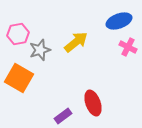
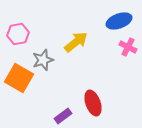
gray star: moved 3 px right, 10 px down
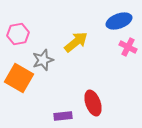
purple rectangle: rotated 30 degrees clockwise
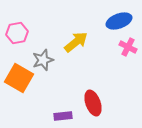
pink hexagon: moved 1 px left, 1 px up
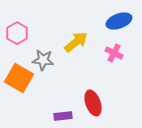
pink hexagon: rotated 20 degrees counterclockwise
pink cross: moved 14 px left, 6 px down
gray star: rotated 25 degrees clockwise
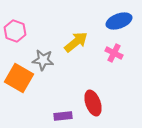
pink hexagon: moved 2 px left, 2 px up; rotated 10 degrees counterclockwise
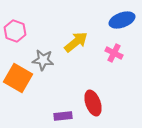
blue ellipse: moved 3 px right, 1 px up
orange square: moved 1 px left
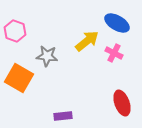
blue ellipse: moved 5 px left, 3 px down; rotated 50 degrees clockwise
yellow arrow: moved 11 px right, 1 px up
gray star: moved 4 px right, 4 px up
orange square: moved 1 px right
red ellipse: moved 29 px right
